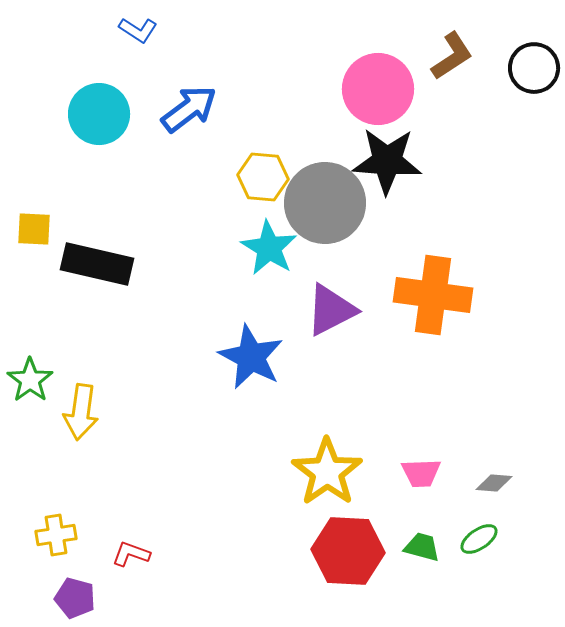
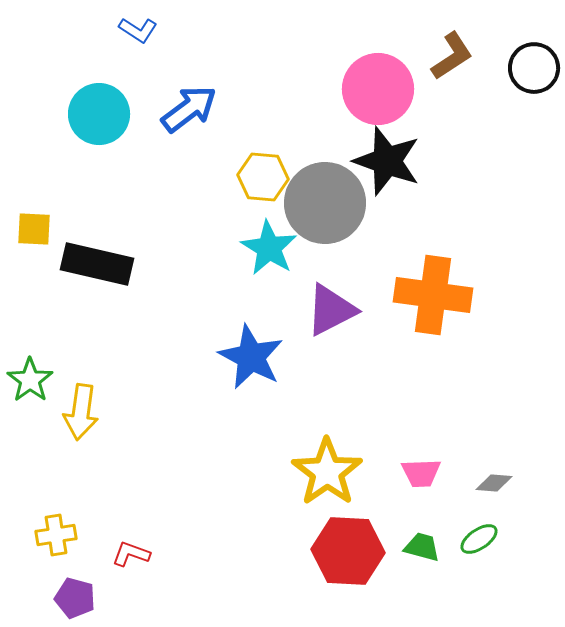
black star: rotated 16 degrees clockwise
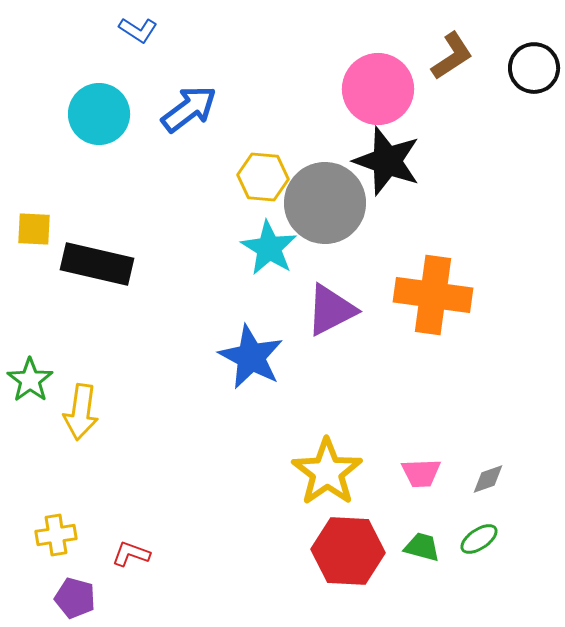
gray diamond: moved 6 px left, 4 px up; rotated 24 degrees counterclockwise
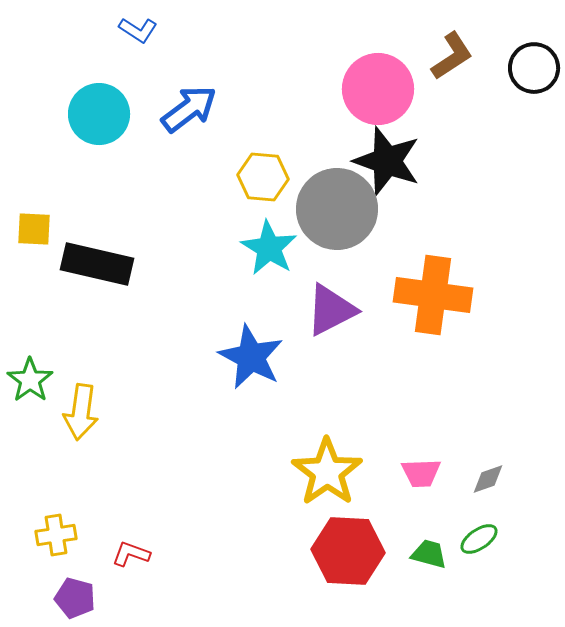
gray circle: moved 12 px right, 6 px down
green trapezoid: moved 7 px right, 7 px down
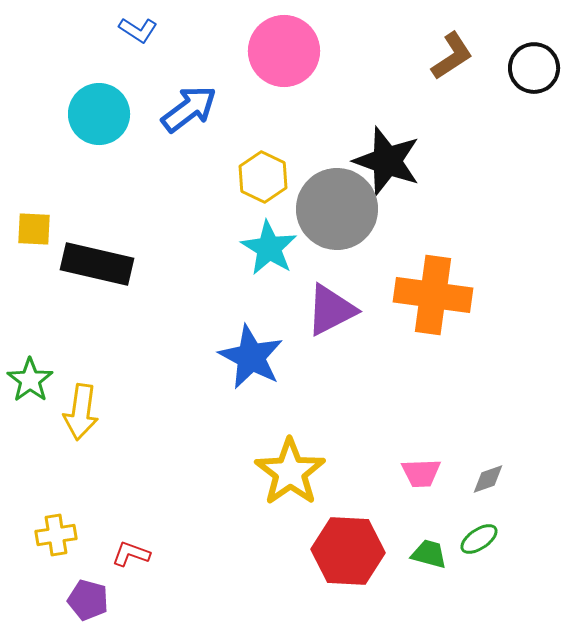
pink circle: moved 94 px left, 38 px up
yellow hexagon: rotated 21 degrees clockwise
yellow star: moved 37 px left
purple pentagon: moved 13 px right, 2 px down
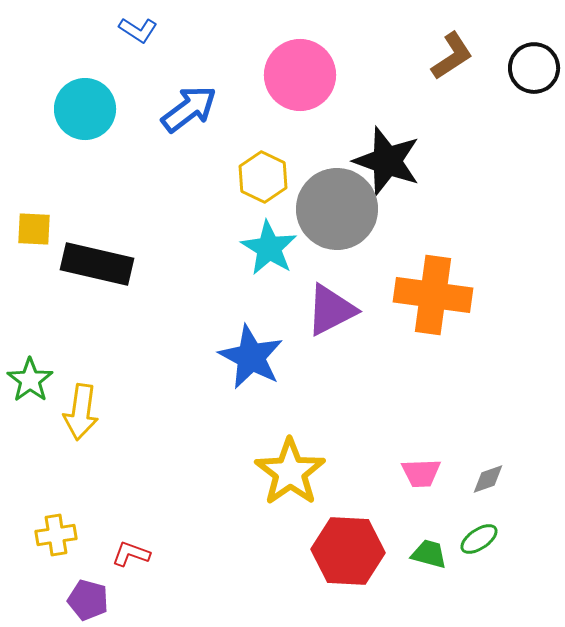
pink circle: moved 16 px right, 24 px down
cyan circle: moved 14 px left, 5 px up
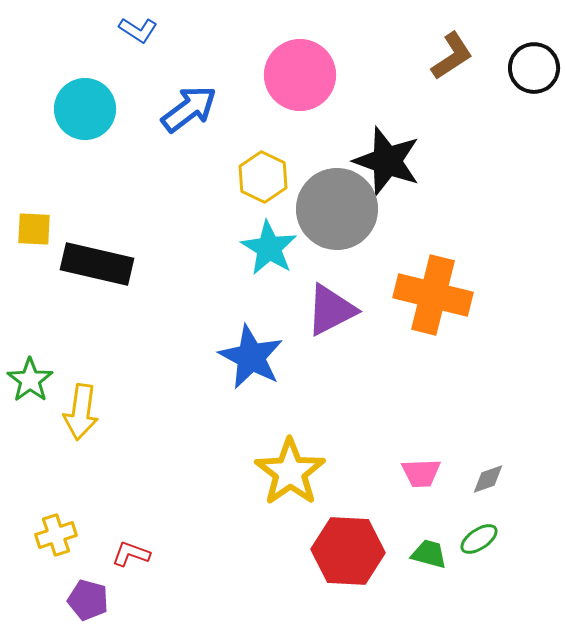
orange cross: rotated 6 degrees clockwise
yellow cross: rotated 9 degrees counterclockwise
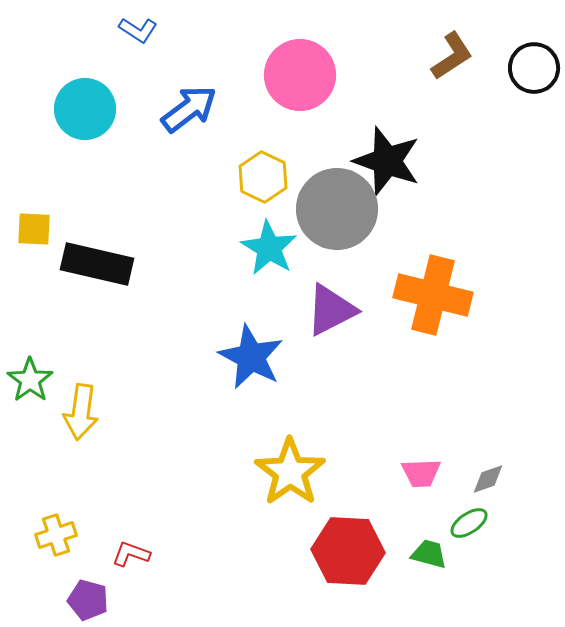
green ellipse: moved 10 px left, 16 px up
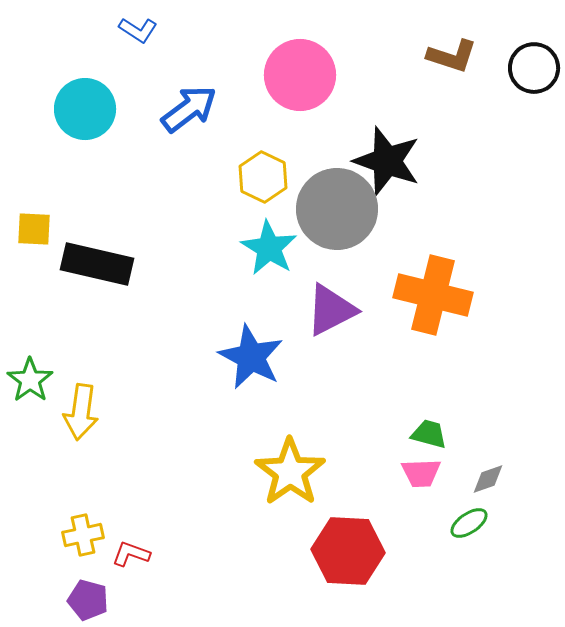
brown L-shape: rotated 51 degrees clockwise
yellow cross: moved 27 px right; rotated 6 degrees clockwise
green trapezoid: moved 120 px up
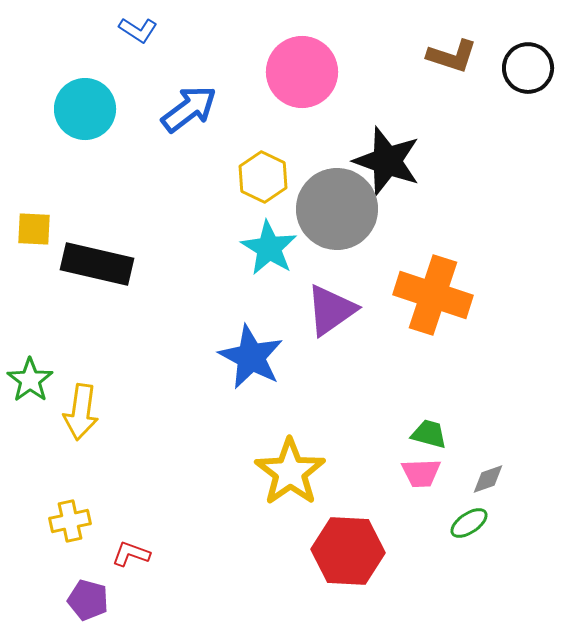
black circle: moved 6 px left
pink circle: moved 2 px right, 3 px up
orange cross: rotated 4 degrees clockwise
purple triangle: rotated 8 degrees counterclockwise
yellow cross: moved 13 px left, 14 px up
